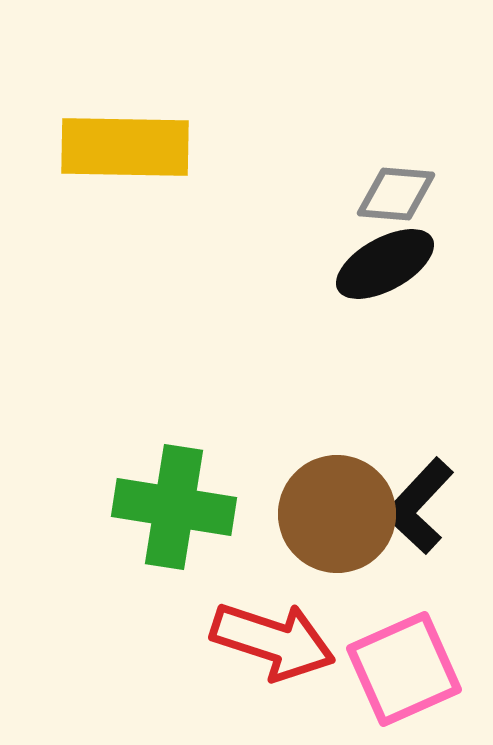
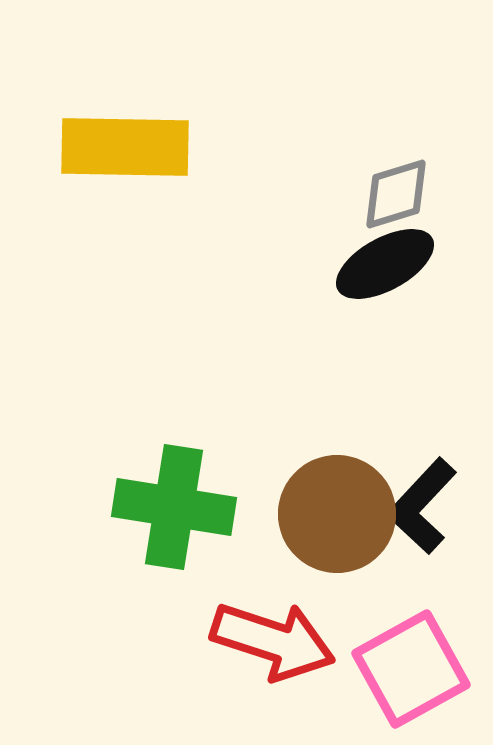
gray diamond: rotated 22 degrees counterclockwise
black L-shape: moved 3 px right
pink square: moved 7 px right; rotated 5 degrees counterclockwise
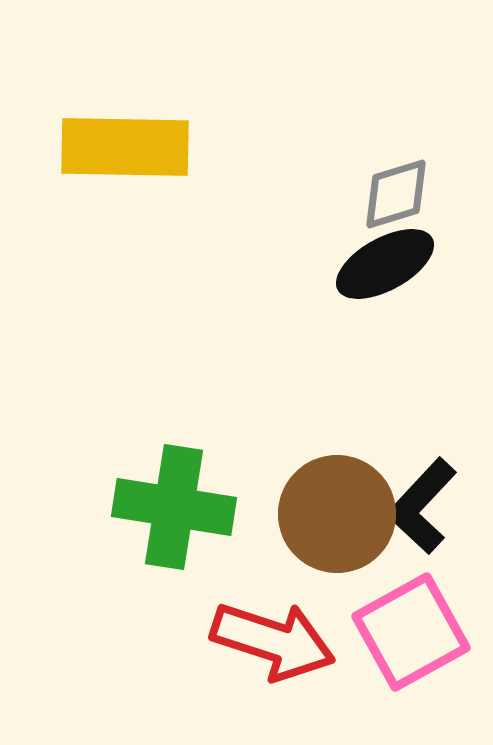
pink square: moved 37 px up
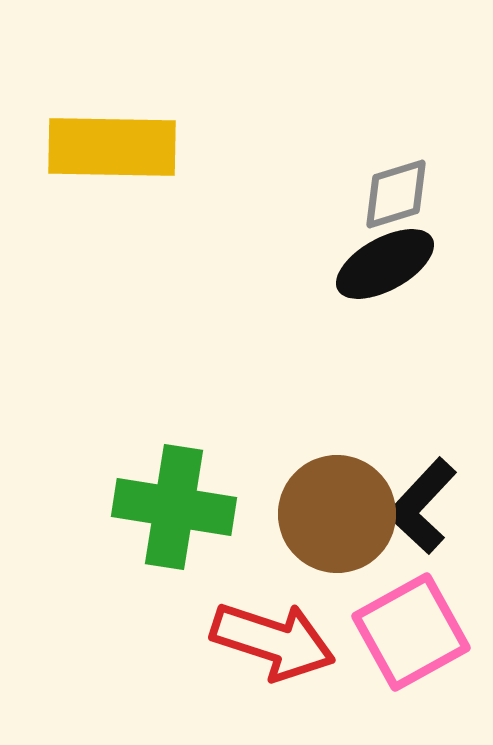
yellow rectangle: moved 13 px left
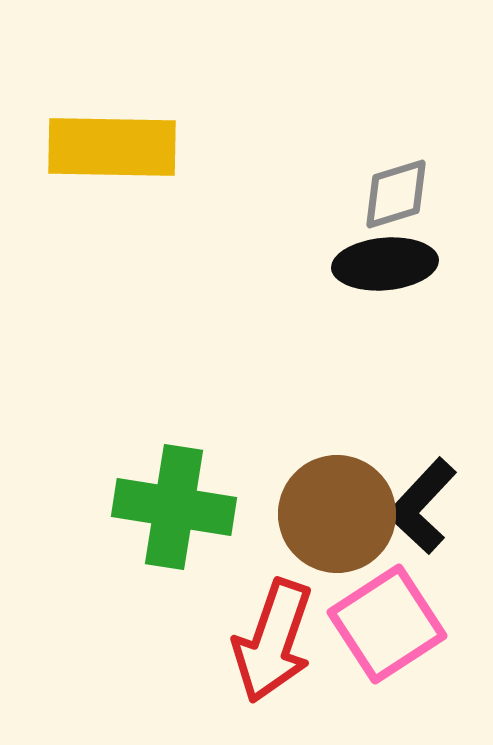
black ellipse: rotated 24 degrees clockwise
pink square: moved 24 px left, 8 px up; rotated 4 degrees counterclockwise
red arrow: rotated 91 degrees clockwise
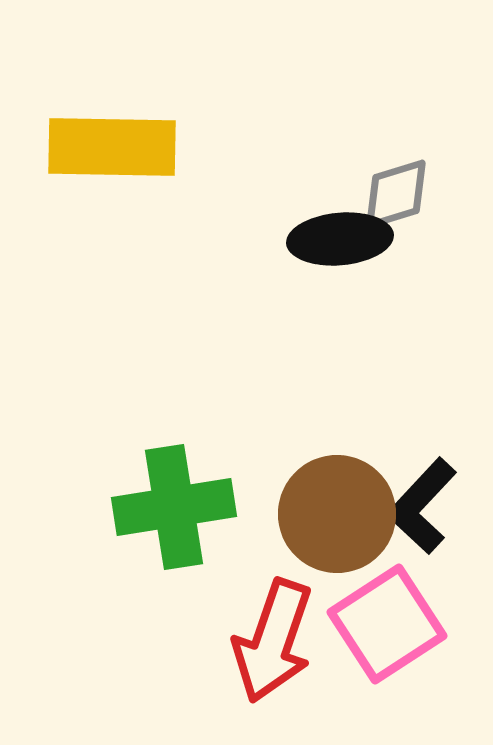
black ellipse: moved 45 px left, 25 px up
green cross: rotated 18 degrees counterclockwise
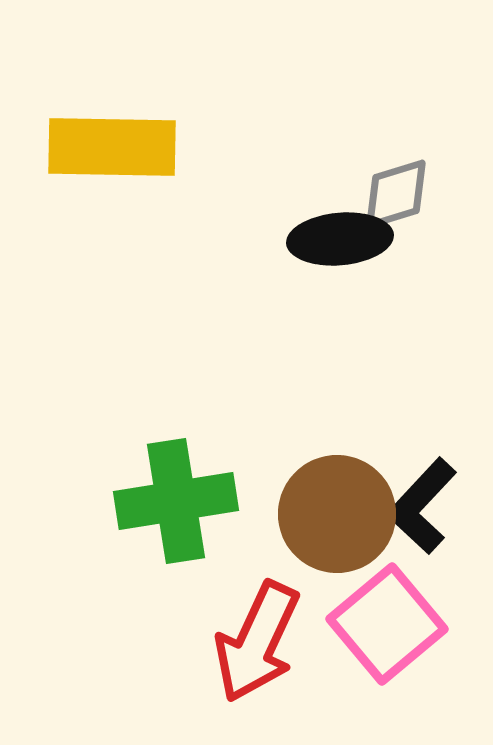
green cross: moved 2 px right, 6 px up
pink square: rotated 7 degrees counterclockwise
red arrow: moved 16 px left, 1 px down; rotated 6 degrees clockwise
